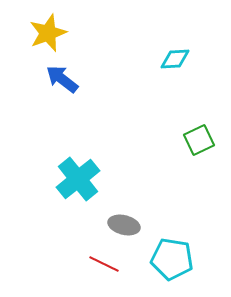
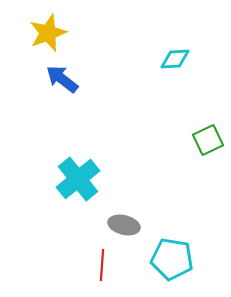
green square: moved 9 px right
red line: moved 2 px left, 1 px down; rotated 68 degrees clockwise
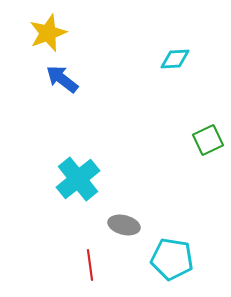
red line: moved 12 px left; rotated 12 degrees counterclockwise
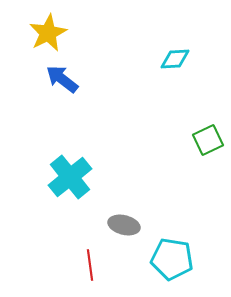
yellow star: rotated 6 degrees counterclockwise
cyan cross: moved 8 px left, 2 px up
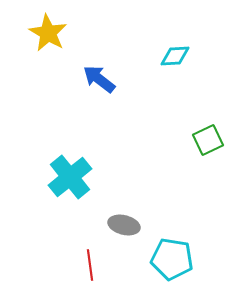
yellow star: rotated 15 degrees counterclockwise
cyan diamond: moved 3 px up
blue arrow: moved 37 px right
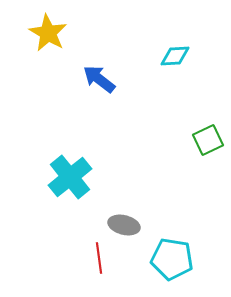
red line: moved 9 px right, 7 px up
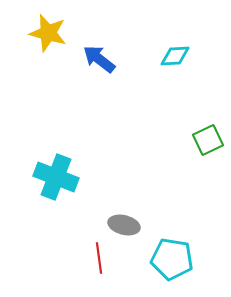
yellow star: rotated 15 degrees counterclockwise
blue arrow: moved 20 px up
cyan cross: moved 14 px left; rotated 30 degrees counterclockwise
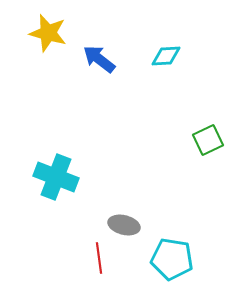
cyan diamond: moved 9 px left
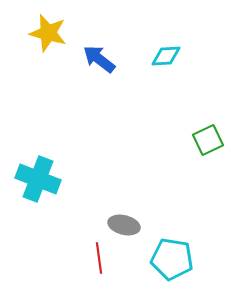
cyan cross: moved 18 px left, 2 px down
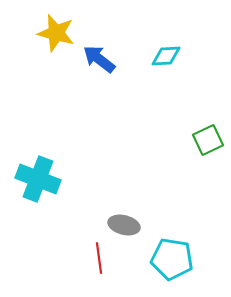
yellow star: moved 8 px right
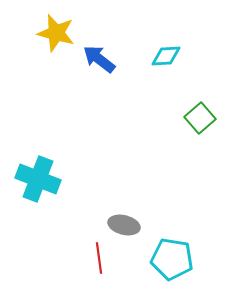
green square: moved 8 px left, 22 px up; rotated 16 degrees counterclockwise
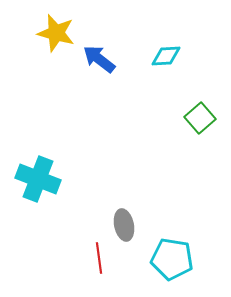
gray ellipse: rotated 64 degrees clockwise
